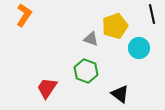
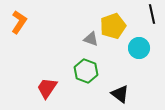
orange L-shape: moved 5 px left, 7 px down
yellow pentagon: moved 2 px left
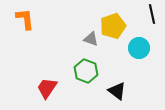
orange L-shape: moved 6 px right, 3 px up; rotated 40 degrees counterclockwise
black triangle: moved 3 px left, 3 px up
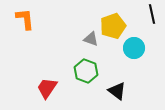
cyan circle: moved 5 px left
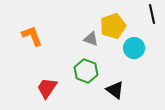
orange L-shape: moved 7 px right, 17 px down; rotated 15 degrees counterclockwise
black triangle: moved 2 px left, 1 px up
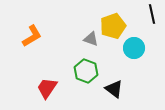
orange L-shape: rotated 80 degrees clockwise
black triangle: moved 1 px left, 1 px up
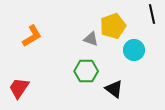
cyan circle: moved 2 px down
green hexagon: rotated 20 degrees counterclockwise
red trapezoid: moved 28 px left
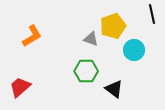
red trapezoid: moved 1 px right, 1 px up; rotated 15 degrees clockwise
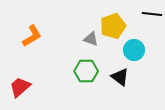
black line: rotated 72 degrees counterclockwise
black triangle: moved 6 px right, 12 px up
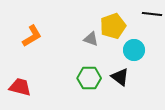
green hexagon: moved 3 px right, 7 px down
red trapezoid: rotated 55 degrees clockwise
